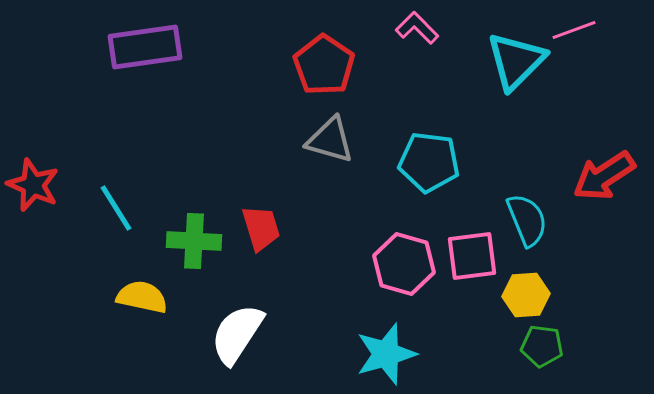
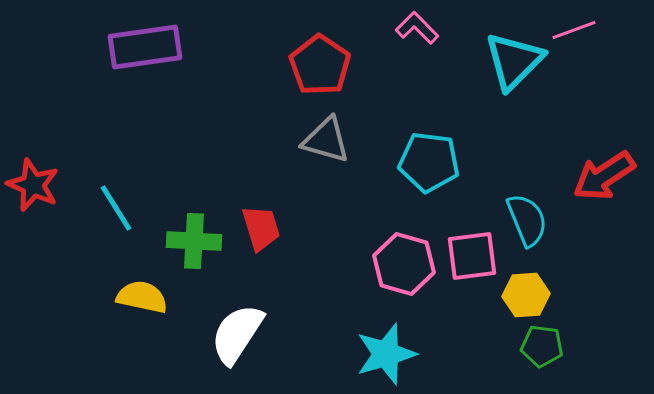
cyan triangle: moved 2 px left
red pentagon: moved 4 px left
gray triangle: moved 4 px left
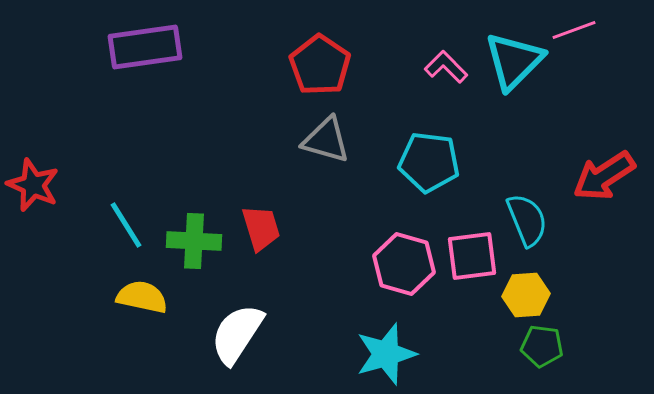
pink L-shape: moved 29 px right, 39 px down
cyan line: moved 10 px right, 17 px down
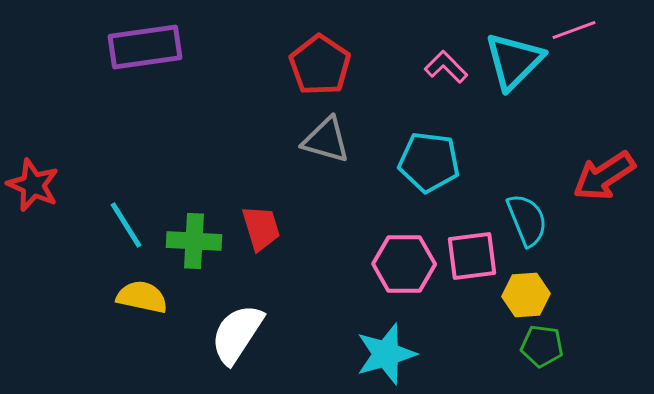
pink hexagon: rotated 16 degrees counterclockwise
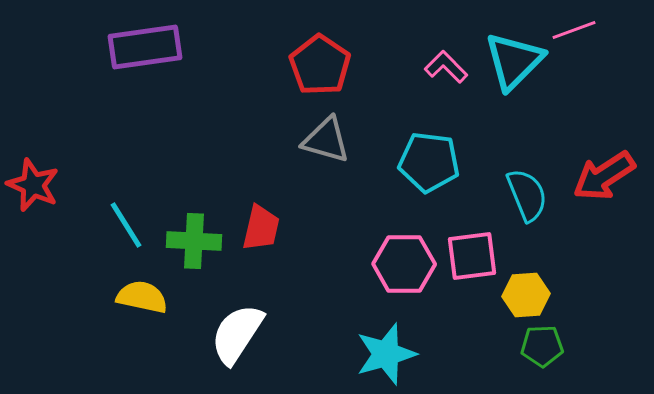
cyan semicircle: moved 25 px up
red trapezoid: rotated 30 degrees clockwise
green pentagon: rotated 9 degrees counterclockwise
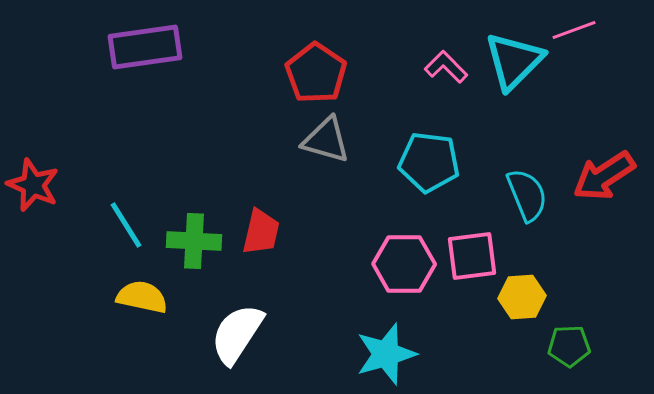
red pentagon: moved 4 px left, 8 px down
red trapezoid: moved 4 px down
yellow hexagon: moved 4 px left, 2 px down
green pentagon: moved 27 px right
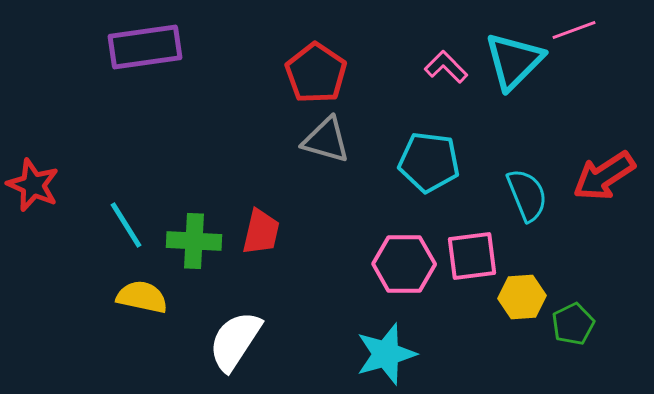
white semicircle: moved 2 px left, 7 px down
green pentagon: moved 4 px right, 22 px up; rotated 24 degrees counterclockwise
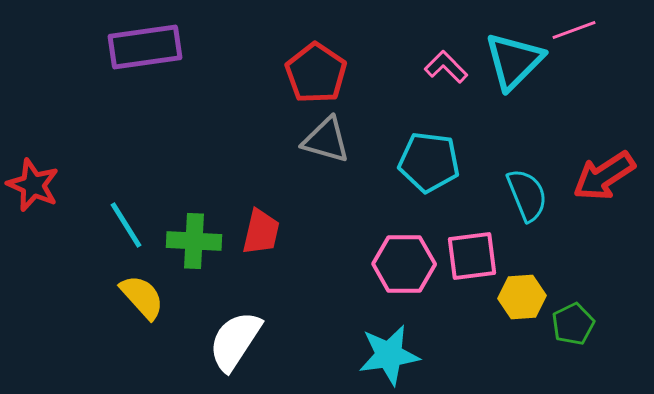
yellow semicircle: rotated 36 degrees clockwise
cyan star: moved 3 px right, 1 px down; rotated 8 degrees clockwise
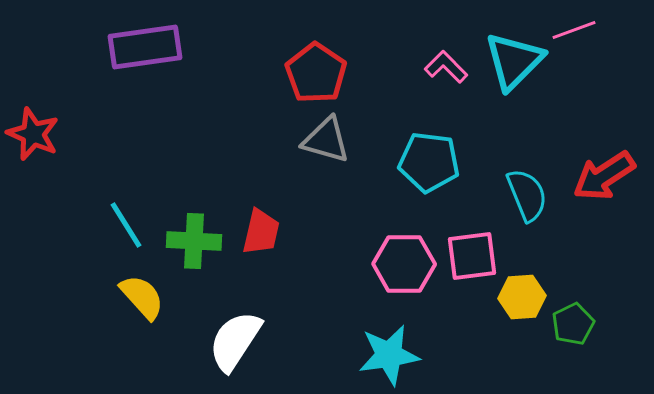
red star: moved 51 px up
